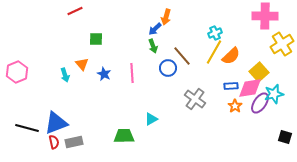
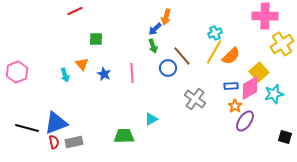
pink diamond: rotated 20 degrees counterclockwise
purple ellipse: moved 15 px left, 18 px down
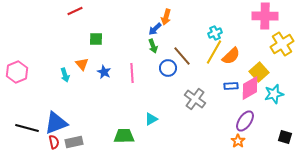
blue star: moved 2 px up
orange star: moved 3 px right, 35 px down
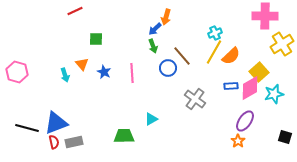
pink hexagon: rotated 20 degrees counterclockwise
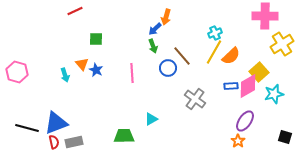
blue star: moved 8 px left, 2 px up
pink diamond: moved 2 px left, 2 px up
